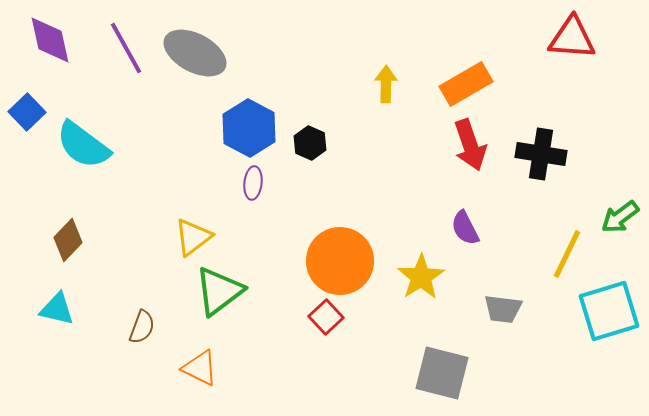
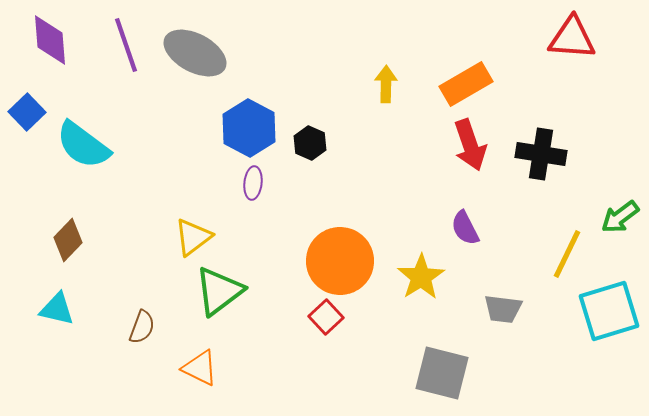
purple diamond: rotated 8 degrees clockwise
purple line: moved 3 px up; rotated 10 degrees clockwise
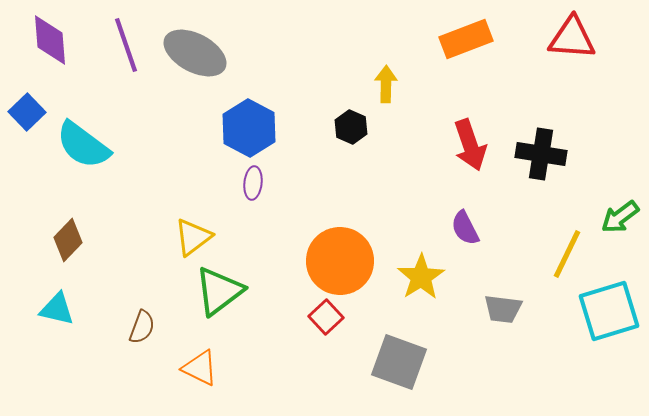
orange rectangle: moved 45 px up; rotated 9 degrees clockwise
black hexagon: moved 41 px right, 16 px up
gray square: moved 43 px left, 11 px up; rotated 6 degrees clockwise
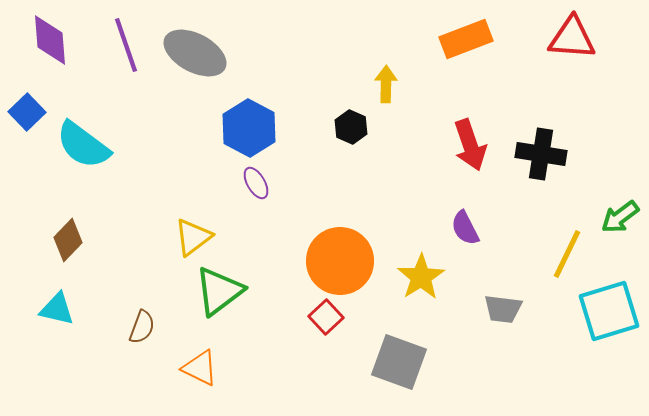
purple ellipse: moved 3 px right; rotated 36 degrees counterclockwise
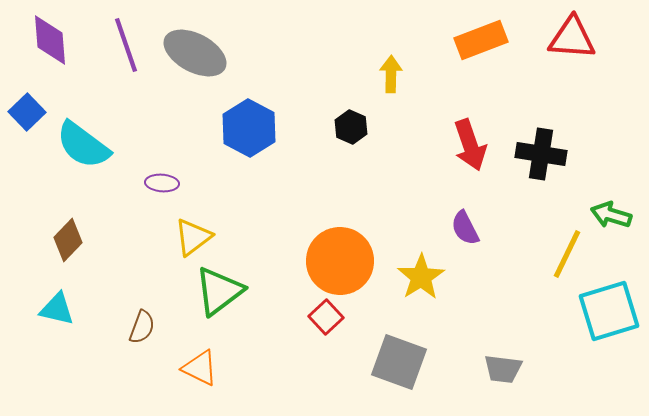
orange rectangle: moved 15 px right, 1 px down
yellow arrow: moved 5 px right, 10 px up
purple ellipse: moved 94 px left; rotated 56 degrees counterclockwise
green arrow: moved 9 px left, 2 px up; rotated 54 degrees clockwise
gray trapezoid: moved 60 px down
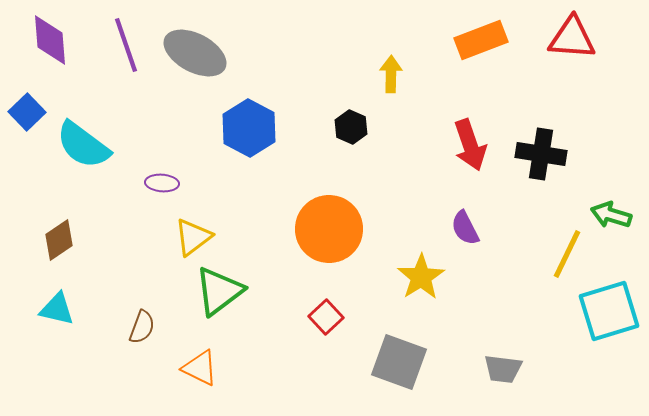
brown diamond: moved 9 px left; rotated 12 degrees clockwise
orange circle: moved 11 px left, 32 px up
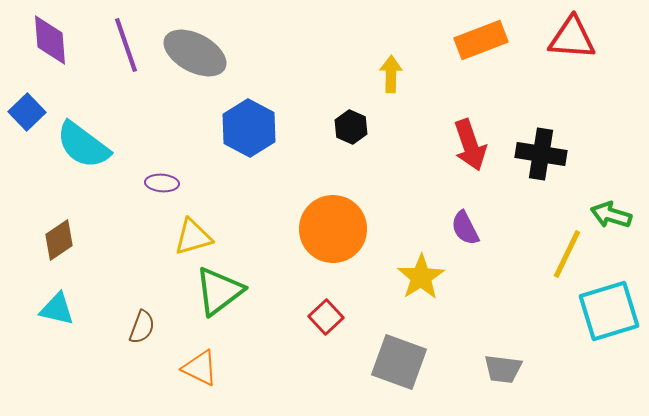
orange circle: moved 4 px right
yellow triangle: rotated 21 degrees clockwise
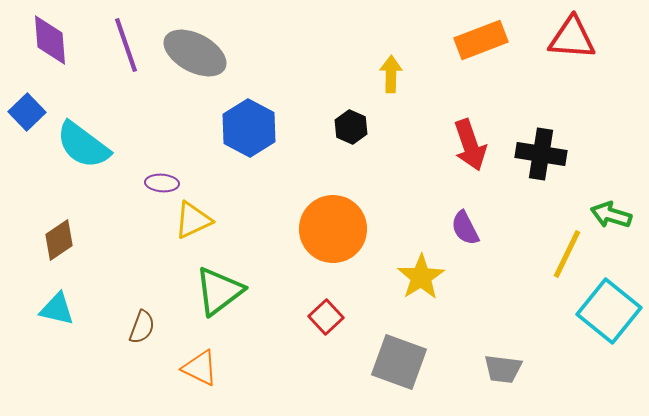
yellow triangle: moved 17 px up; rotated 9 degrees counterclockwise
cyan square: rotated 34 degrees counterclockwise
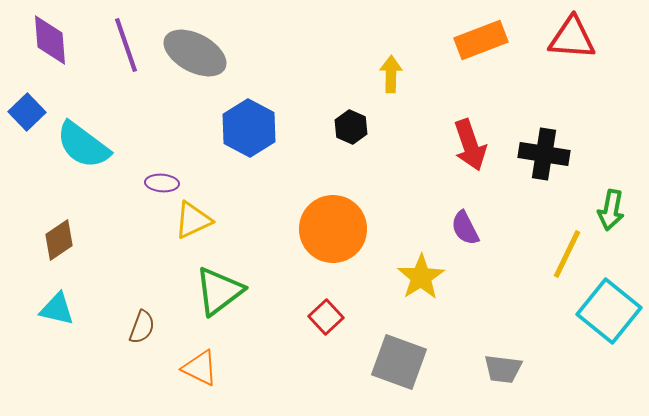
black cross: moved 3 px right
green arrow: moved 5 px up; rotated 96 degrees counterclockwise
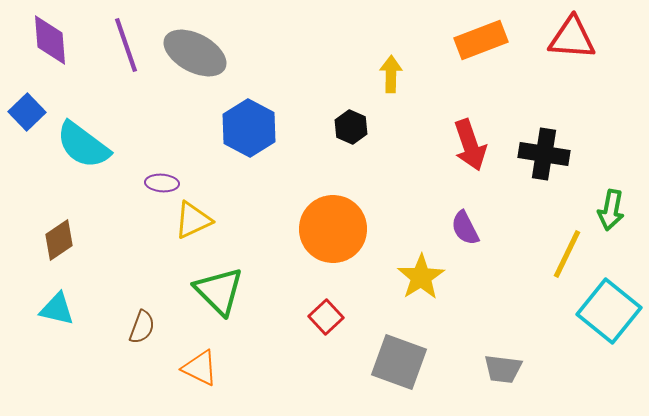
green triangle: rotated 38 degrees counterclockwise
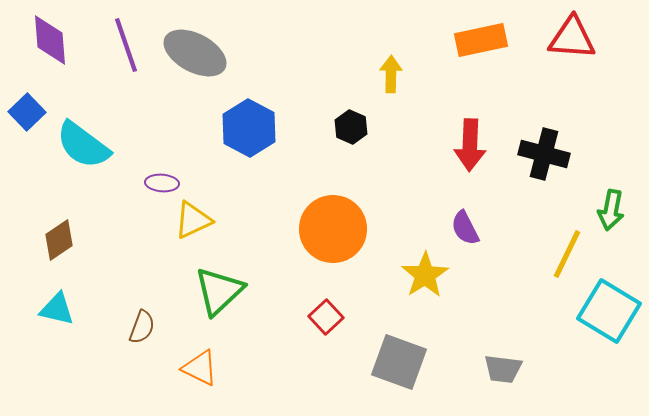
orange rectangle: rotated 9 degrees clockwise
red arrow: rotated 21 degrees clockwise
black cross: rotated 6 degrees clockwise
yellow star: moved 4 px right, 2 px up
green triangle: rotated 32 degrees clockwise
cyan square: rotated 8 degrees counterclockwise
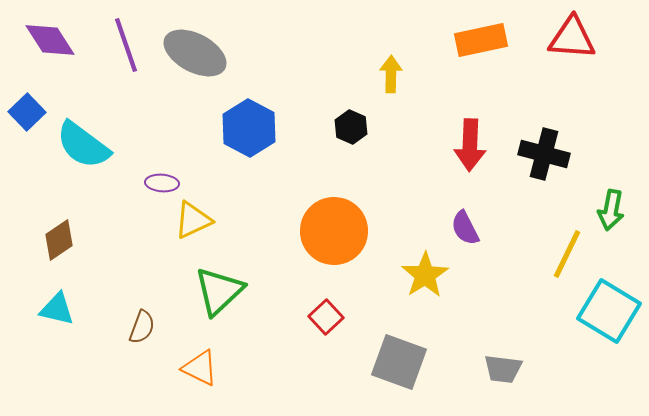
purple diamond: rotated 28 degrees counterclockwise
orange circle: moved 1 px right, 2 px down
